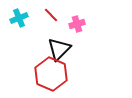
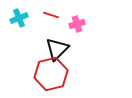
red line: rotated 28 degrees counterclockwise
black triangle: moved 2 px left
red hexagon: rotated 24 degrees clockwise
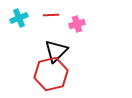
red line: rotated 21 degrees counterclockwise
black triangle: moved 1 px left, 2 px down
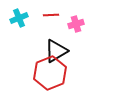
pink cross: moved 1 px left
black triangle: rotated 15 degrees clockwise
red hexagon: moved 1 px left, 1 px up; rotated 8 degrees counterclockwise
